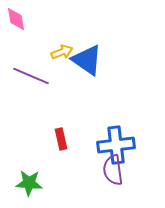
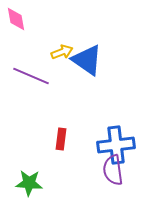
red rectangle: rotated 20 degrees clockwise
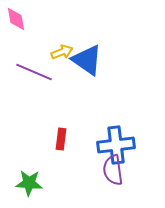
purple line: moved 3 px right, 4 px up
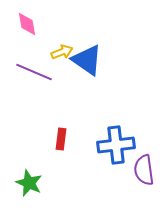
pink diamond: moved 11 px right, 5 px down
purple semicircle: moved 31 px right
green star: rotated 20 degrees clockwise
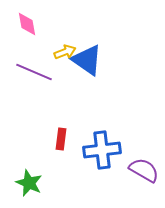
yellow arrow: moved 3 px right
blue cross: moved 14 px left, 5 px down
purple semicircle: rotated 128 degrees clockwise
